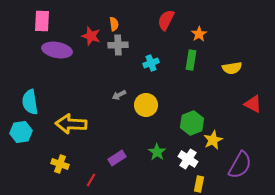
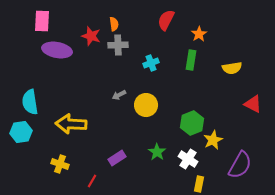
red line: moved 1 px right, 1 px down
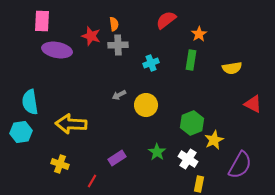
red semicircle: rotated 25 degrees clockwise
yellow star: moved 1 px right
